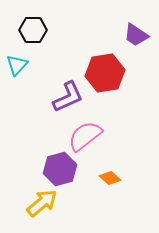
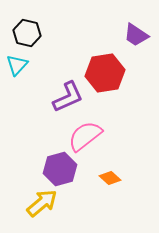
black hexagon: moved 6 px left, 3 px down; rotated 12 degrees clockwise
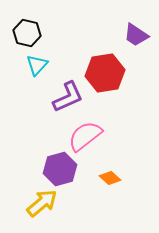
cyan triangle: moved 20 px right
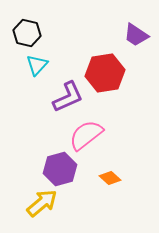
pink semicircle: moved 1 px right, 1 px up
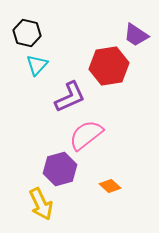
red hexagon: moved 4 px right, 7 px up
purple L-shape: moved 2 px right
orange diamond: moved 8 px down
yellow arrow: moved 1 px left, 1 px down; rotated 104 degrees clockwise
